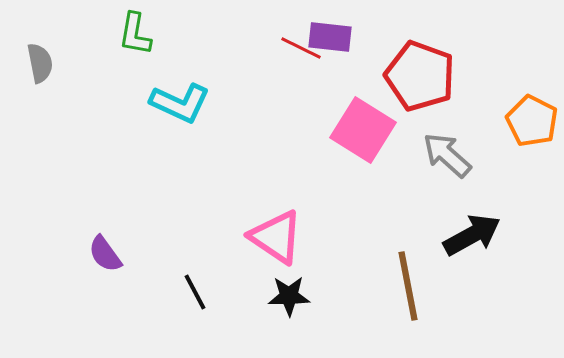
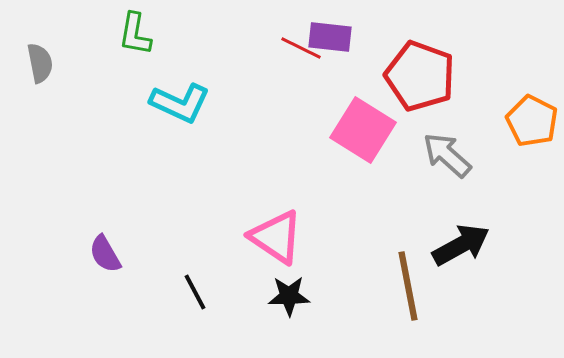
black arrow: moved 11 px left, 10 px down
purple semicircle: rotated 6 degrees clockwise
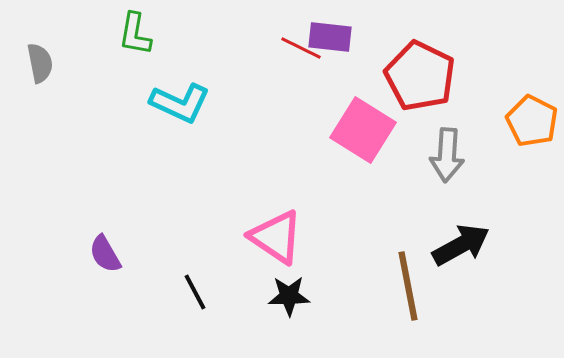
red pentagon: rotated 6 degrees clockwise
gray arrow: rotated 128 degrees counterclockwise
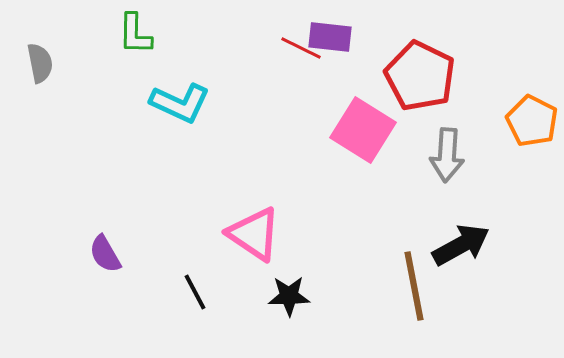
green L-shape: rotated 9 degrees counterclockwise
pink triangle: moved 22 px left, 3 px up
brown line: moved 6 px right
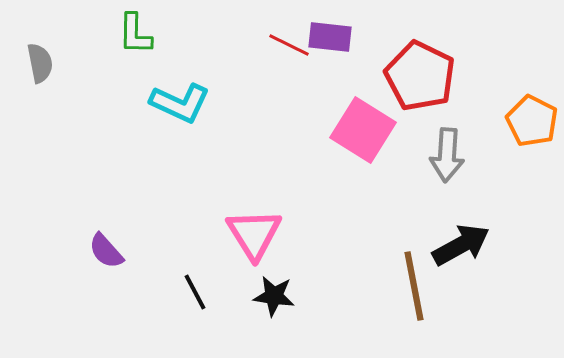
red line: moved 12 px left, 3 px up
pink triangle: rotated 24 degrees clockwise
purple semicircle: moved 1 px right, 3 px up; rotated 12 degrees counterclockwise
black star: moved 15 px left; rotated 9 degrees clockwise
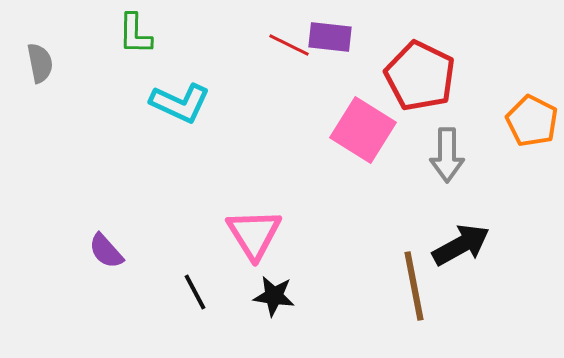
gray arrow: rotated 4 degrees counterclockwise
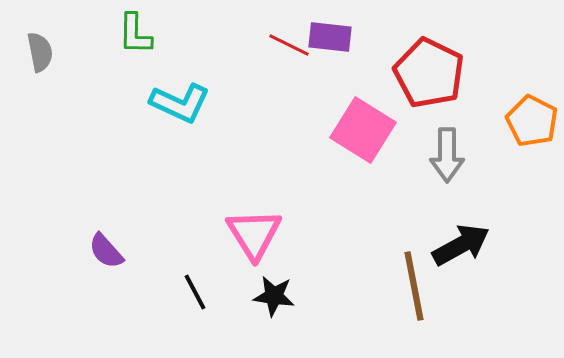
gray semicircle: moved 11 px up
red pentagon: moved 9 px right, 3 px up
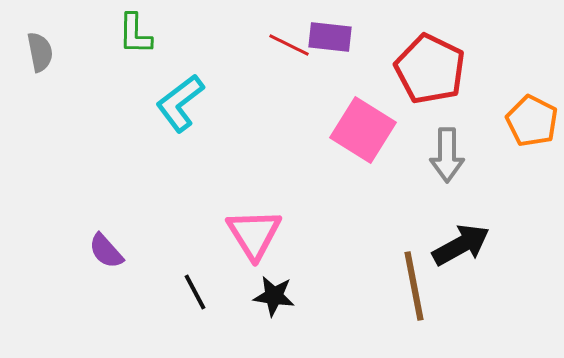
red pentagon: moved 1 px right, 4 px up
cyan L-shape: rotated 118 degrees clockwise
